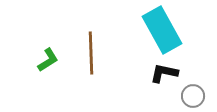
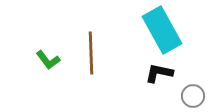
green L-shape: rotated 85 degrees clockwise
black L-shape: moved 5 px left
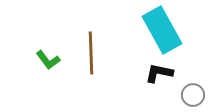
gray circle: moved 1 px up
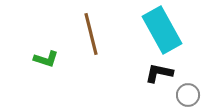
brown line: moved 19 px up; rotated 12 degrees counterclockwise
green L-shape: moved 2 px left, 1 px up; rotated 35 degrees counterclockwise
gray circle: moved 5 px left
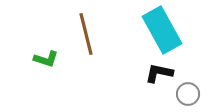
brown line: moved 5 px left
gray circle: moved 1 px up
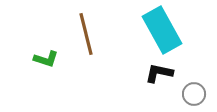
gray circle: moved 6 px right
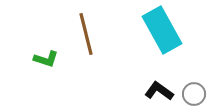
black L-shape: moved 18 px down; rotated 24 degrees clockwise
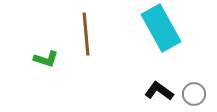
cyan rectangle: moved 1 px left, 2 px up
brown line: rotated 9 degrees clockwise
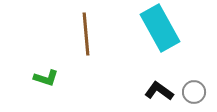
cyan rectangle: moved 1 px left
green L-shape: moved 19 px down
gray circle: moved 2 px up
